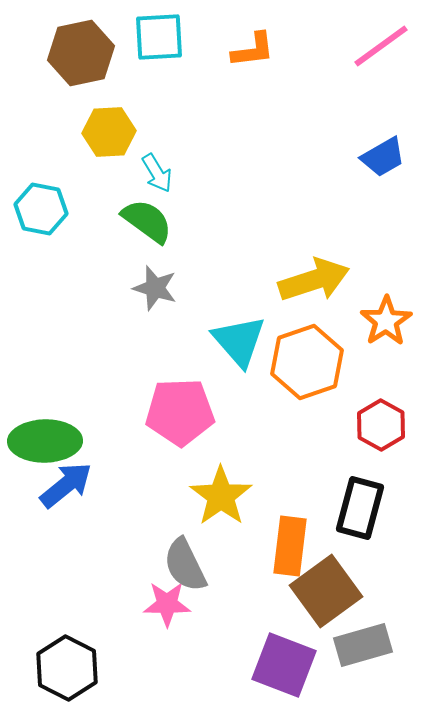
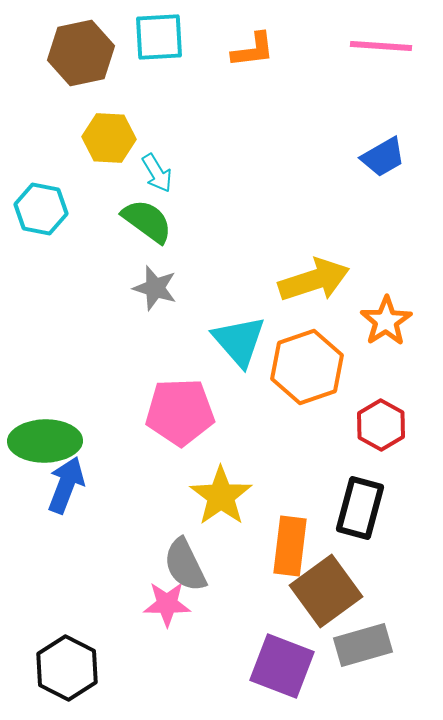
pink line: rotated 40 degrees clockwise
yellow hexagon: moved 6 px down; rotated 6 degrees clockwise
orange hexagon: moved 5 px down
blue arrow: rotated 30 degrees counterclockwise
purple square: moved 2 px left, 1 px down
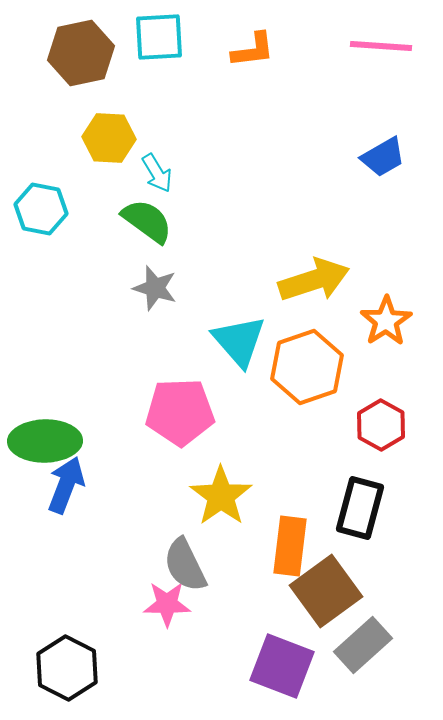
gray rectangle: rotated 26 degrees counterclockwise
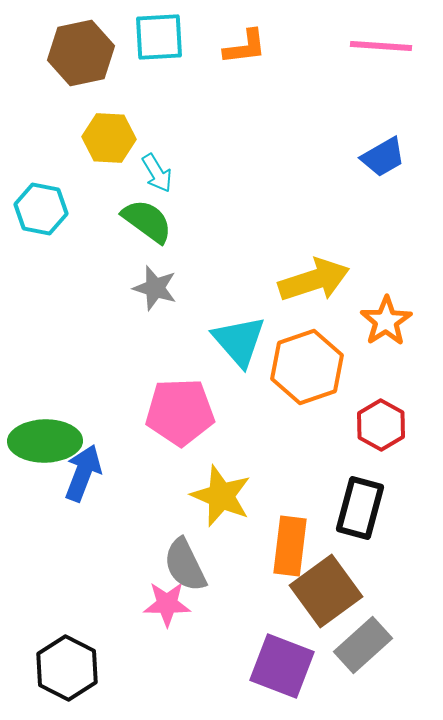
orange L-shape: moved 8 px left, 3 px up
blue arrow: moved 17 px right, 12 px up
yellow star: rotated 14 degrees counterclockwise
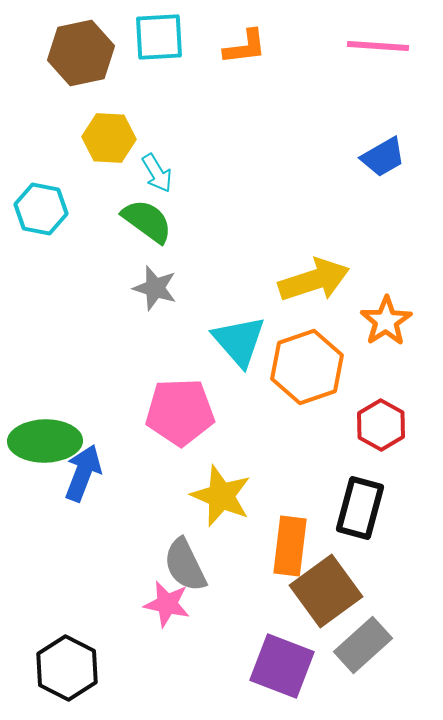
pink line: moved 3 px left
pink star: rotated 12 degrees clockwise
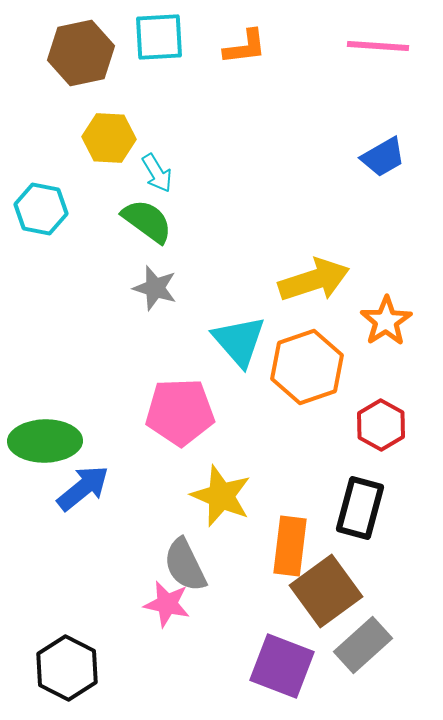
blue arrow: moved 15 px down; rotated 30 degrees clockwise
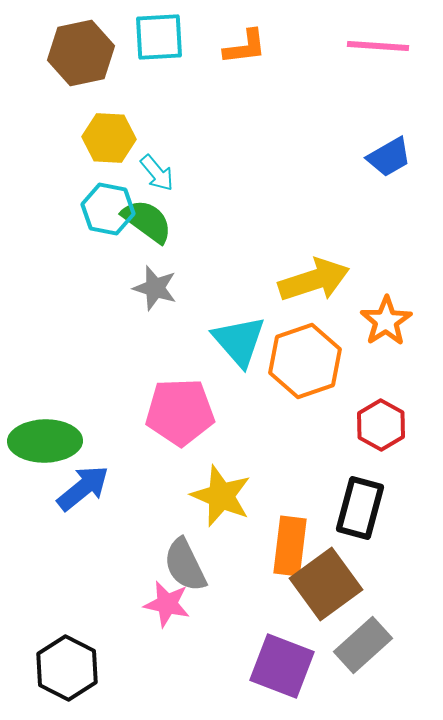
blue trapezoid: moved 6 px right
cyan arrow: rotated 9 degrees counterclockwise
cyan hexagon: moved 67 px right
orange hexagon: moved 2 px left, 6 px up
brown square: moved 7 px up
